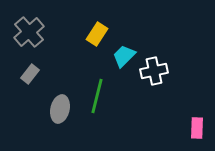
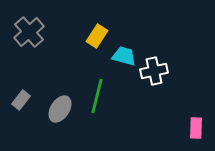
yellow rectangle: moved 2 px down
cyan trapezoid: rotated 60 degrees clockwise
gray rectangle: moved 9 px left, 26 px down
gray ellipse: rotated 20 degrees clockwise
pink rectangle: moved 1 px left
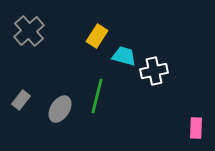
gray cross: moved 1 px up
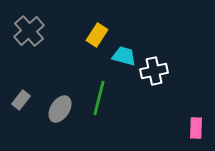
yellow rectangle: moved 1 px up
green line: moved 2 px right, 2 px down
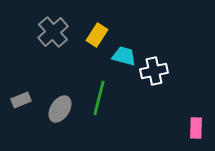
gray cross: moved 24 px right, 1 px down
gray rectangle: rotated 30 degrees clockwise
